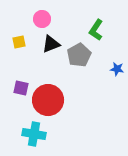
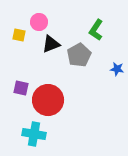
pink circle: moved 3 px left, 3 px down
yellow square: moved 7 px up; rotated 24 degrees clockwise
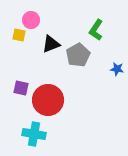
pink circle: moved 8 px left, 2 px up
gray pentagon: moved 1 px left
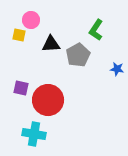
black triangle: rotated 18 degrees clockwise
